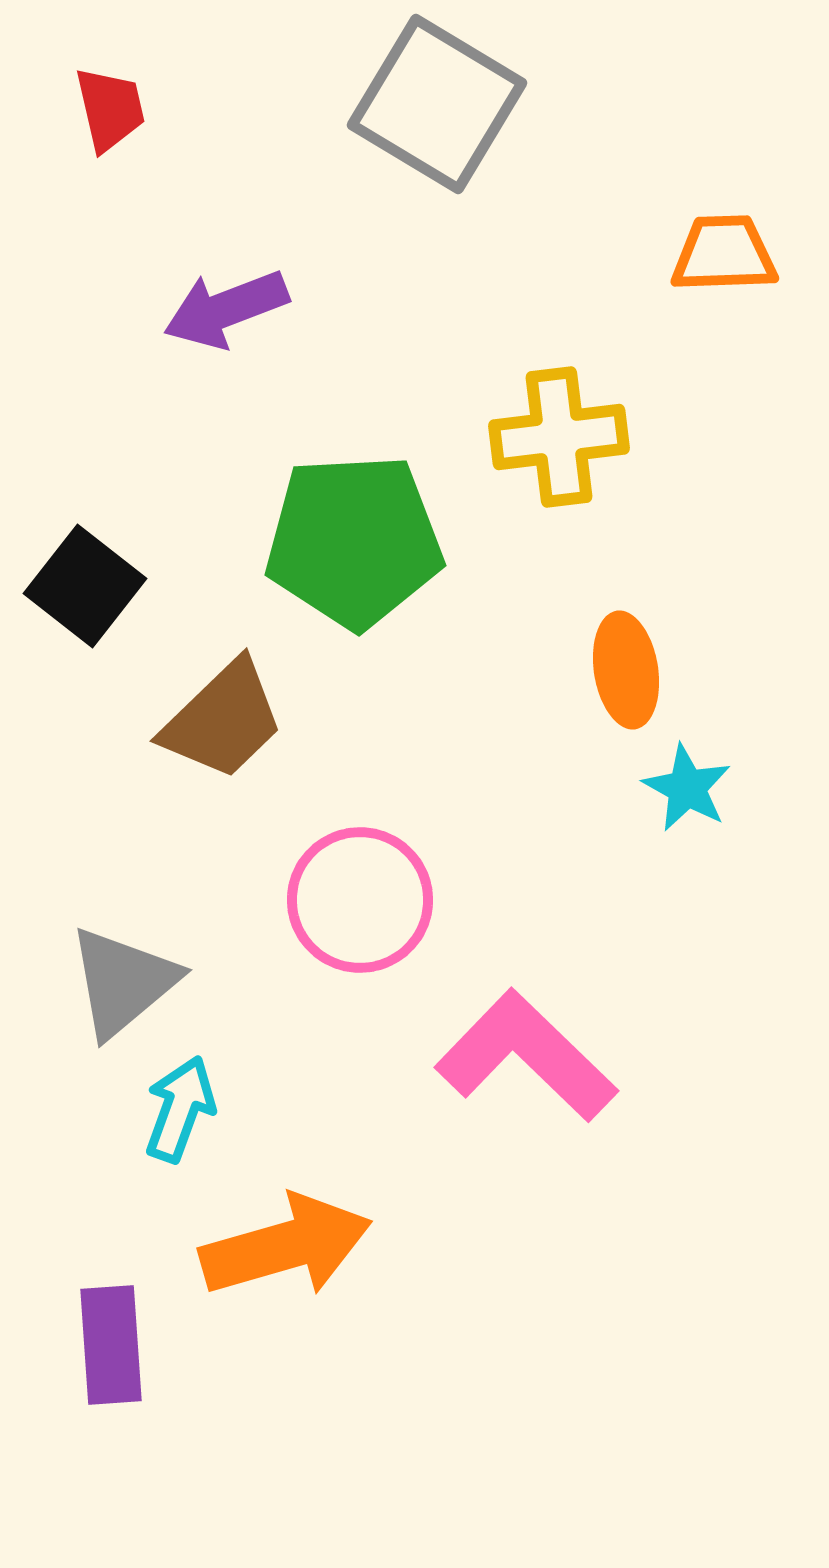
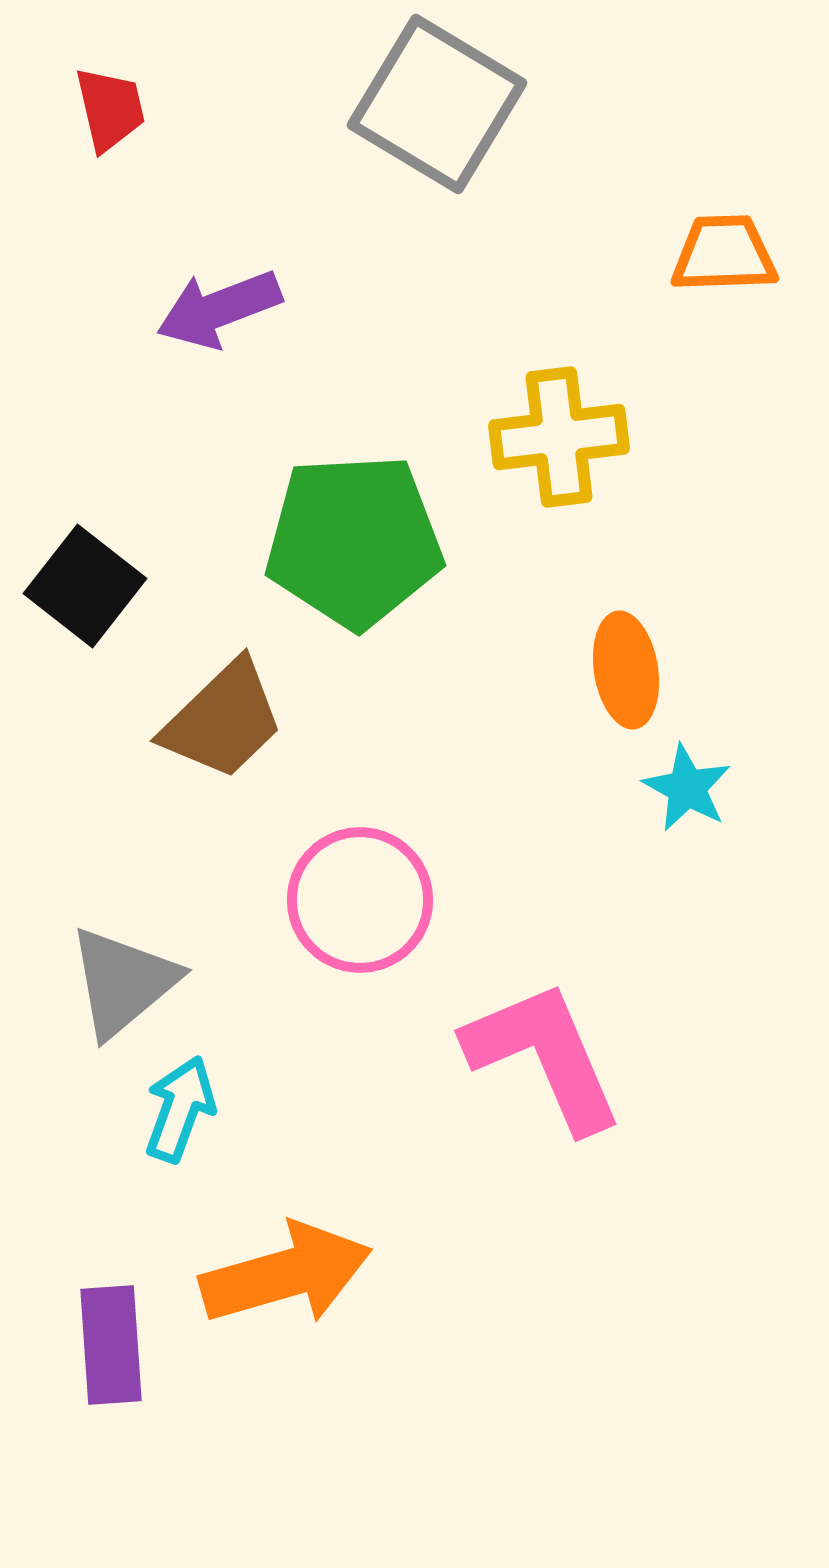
purple arrow: moved 7 px left
pink L-shape: moved 18 px right; rotated 23 degrees clockwise
orange arrow: moved 28 px down
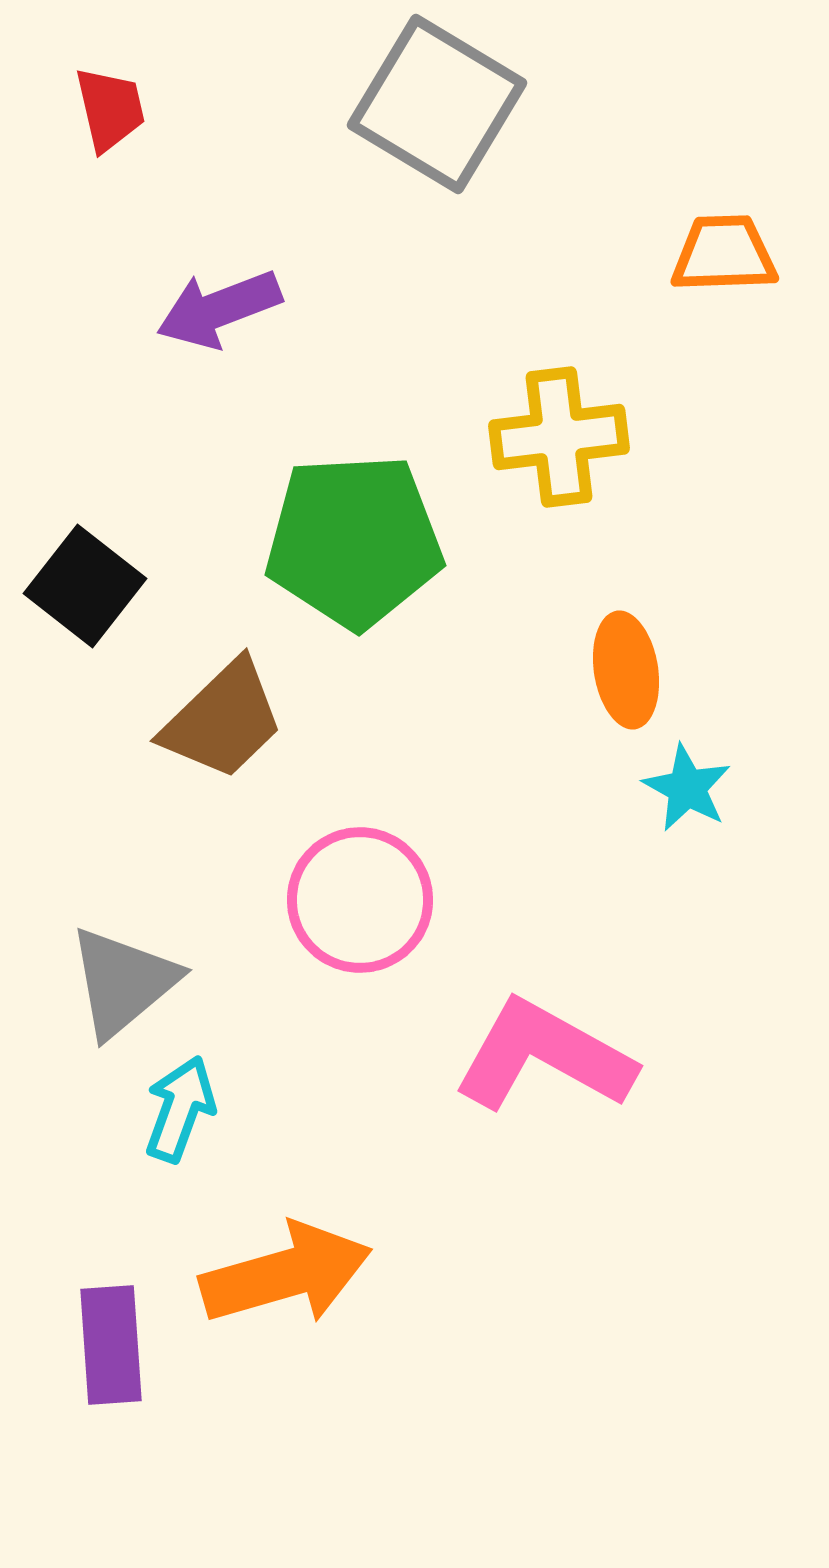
pink L-shape: rotated 38 degrees counterclockwise
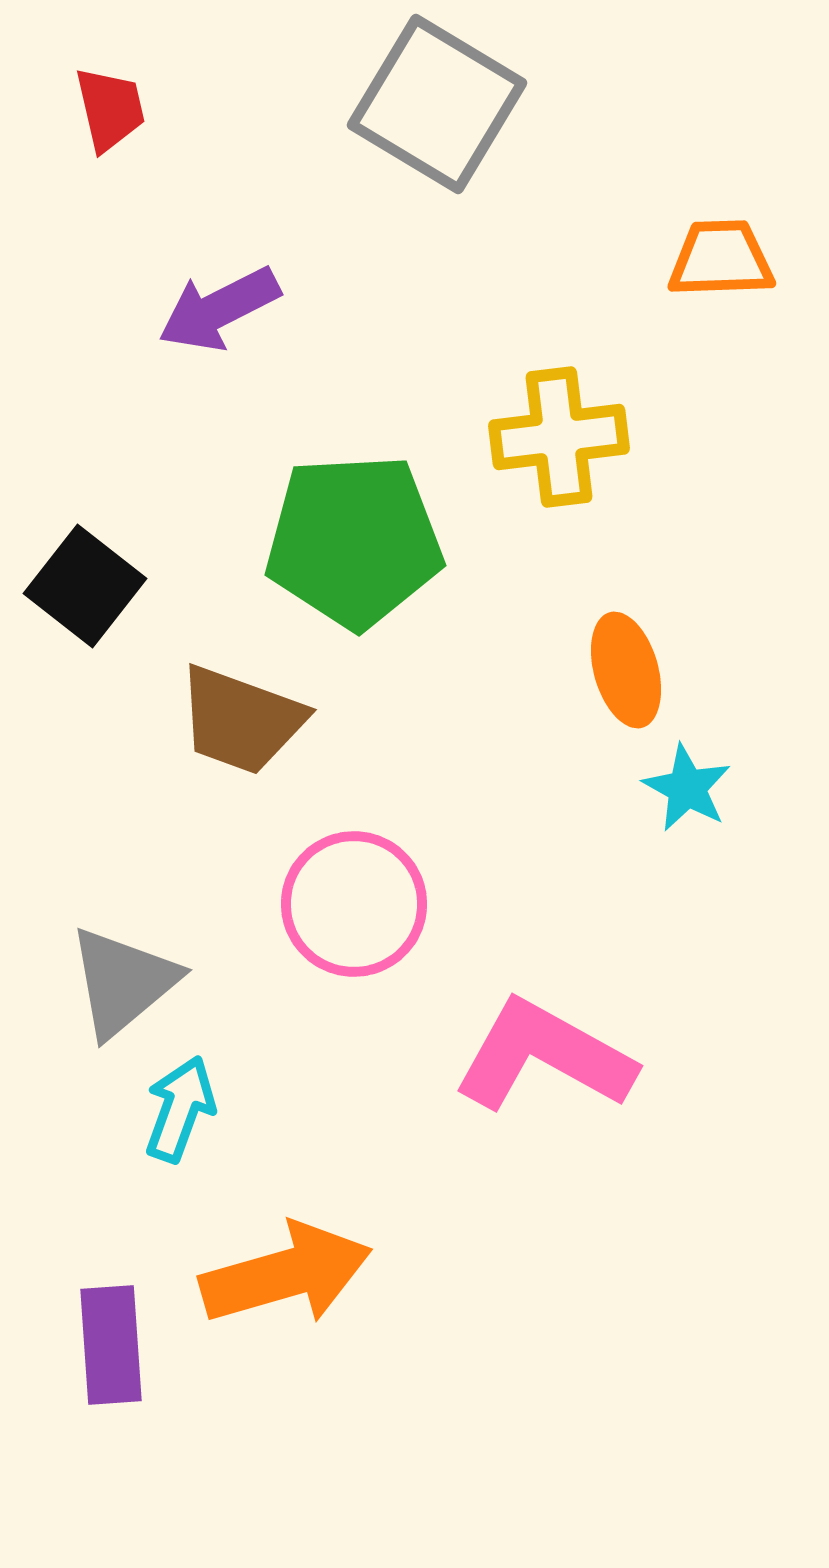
orange trapezoid: moved 3 px left, 5 px down
purple arrow: rotated 6 degrees counterclockwise
orange ellipse: rotated 7 degrees counterclockwise
brown trapezoid: moved 18 px right; rotated 64 degrees clockwise
pink circle: moved 6 px left, 4 px down
